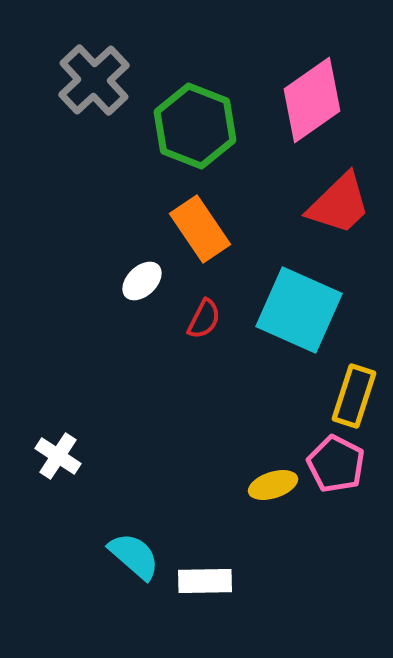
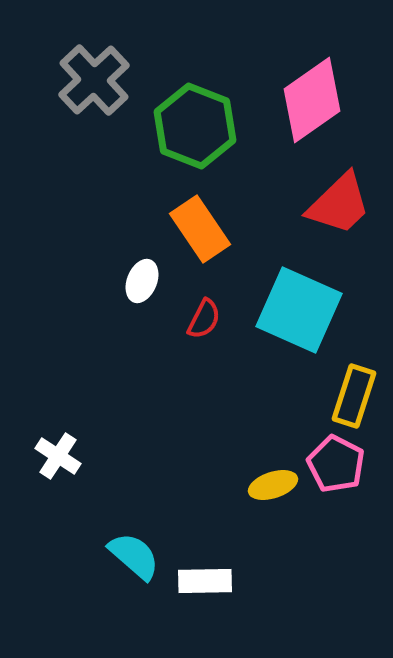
white ellipse: rotated 24 degrees counterclockwise
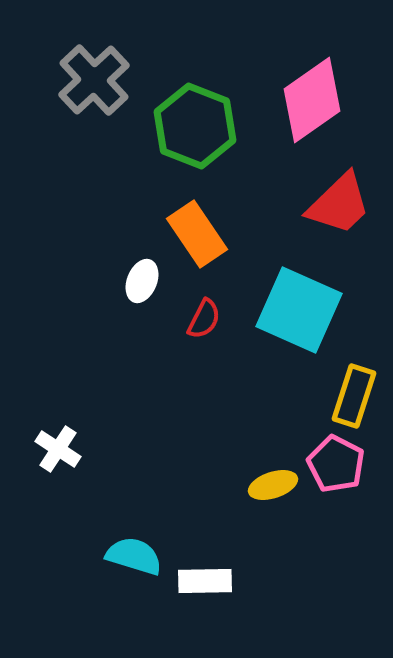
orange rectangle: moved 3 px left, 5 px down
white cross: moved 7 px up
cyan semicircle: rotated 24 degrees counterclockwise
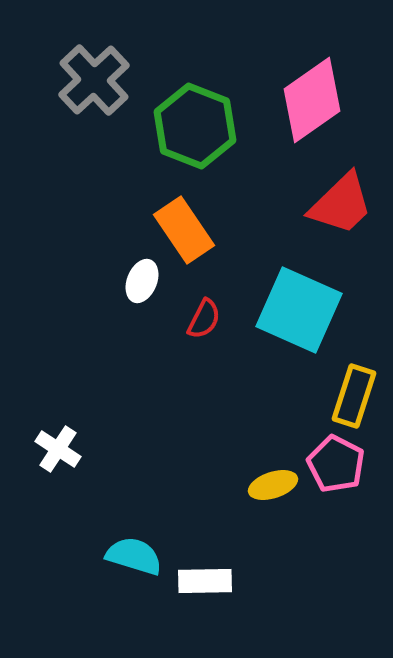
red trapezoid: moved 2 px right
orange rectangle: moved 13 px left, 4 px up
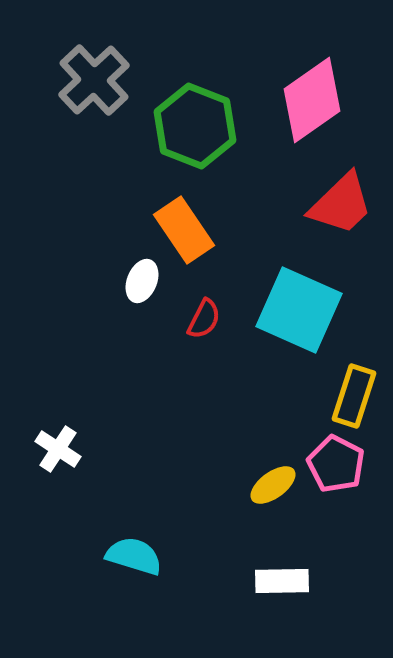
yellow ellipse: rotated 18 degrees counterclockwise
white rectangle: moved 77 px right
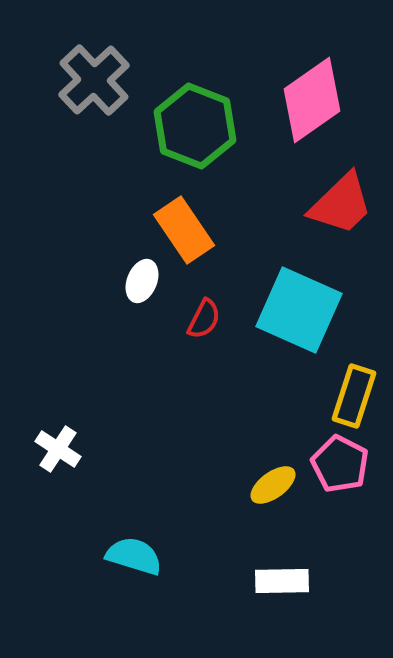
pink pentagon: moved 4 px right
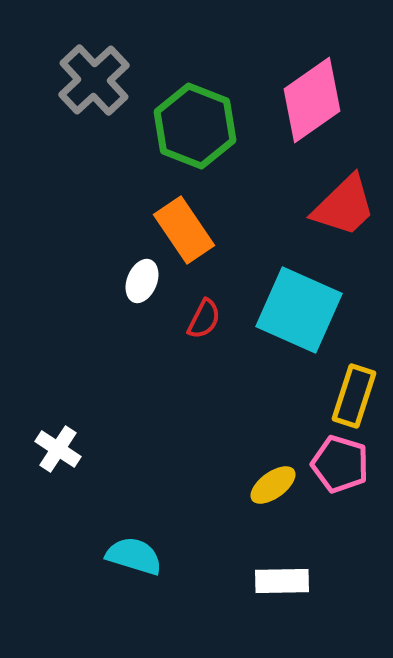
red trapezoid: moved 3 px right, 2 px down
pink pentagon: rotated 10 degrees counterclockwise
